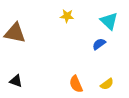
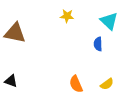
blue semicircle: moved 1 px left; rotated 56 degrees counterclockwise
black triangle: moved 5 px left
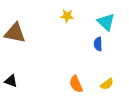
cyan triangle: moved 3 px left, 1 px down
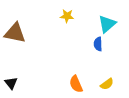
cyan triangle: moved 1 px right, 2 px down; rotated 36 degrees clockwise
black triangle: moved 2 px down; rotated 32 degrees clockwise
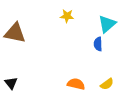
orange semicircle: rotated 126 degrees clockwise
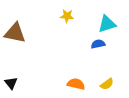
cyan triangle: rotated 24 degrees clockwise
blue semicircle: rotated 80 degrees clockwise
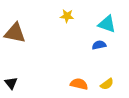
cyan triangle: rotated 36 degrees clockwise
blue semicircle: moved 1 px right, 1 px down
orange semicircle: moved 3 px right
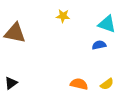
yellow star: moved 4 px left
black triangle: rotated 32 degrees clockwise
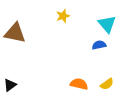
yellow star: rotated 24 degrees counterclockwise
cyan triangle: rotated 30 degrees clockwise
black triangle: moved 1 px left, 2 px down
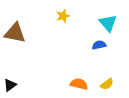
cyan triangle: moved 1 px right, 1 px up
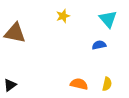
cyan triangle: moved 4 px up
yellow semicircle: rotated 40 degrees counterclockwise
